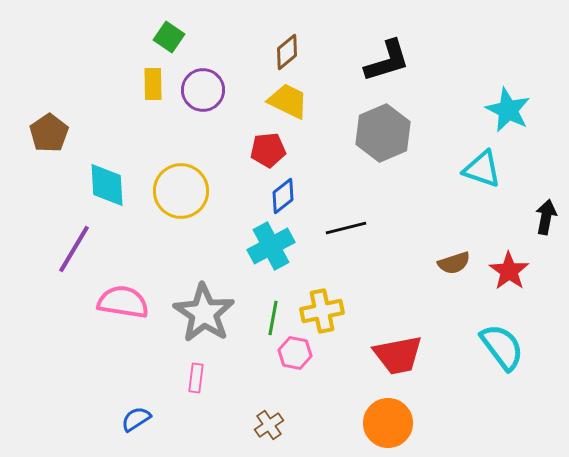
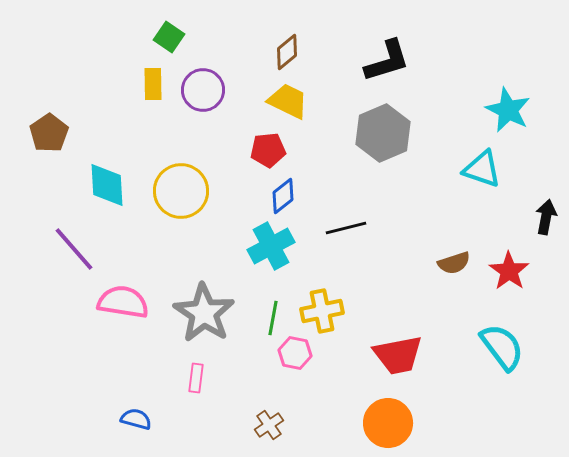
purple line: rotated 72 degrees counterclockwise
blue semicircle: rotated 48 degrees clockwise
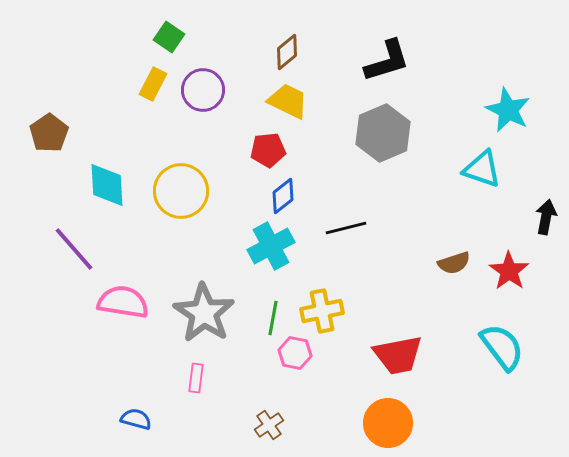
yellow rectangle: rotated 28 degrees clockwise
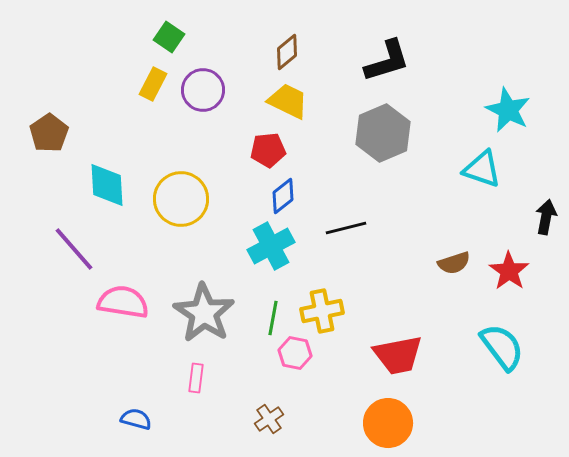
yellow circle: moved 8 px down
brown cross: moved 6 px up
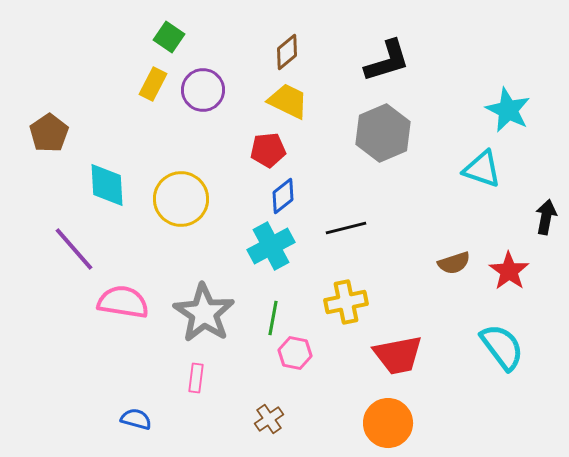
yellow cross: moved 24 px right, 9 px up
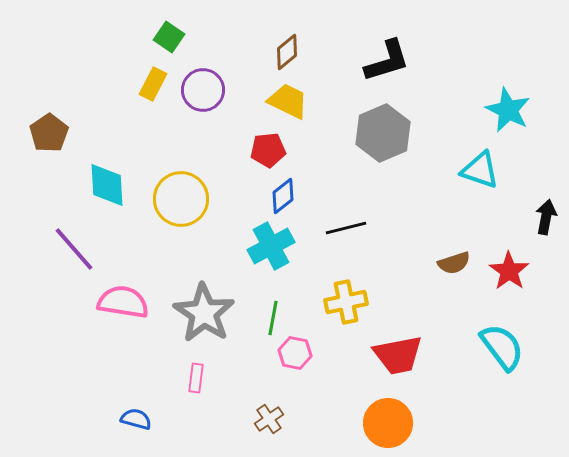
cyan triangle: moved 2 px left, 1 px down
